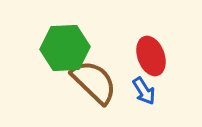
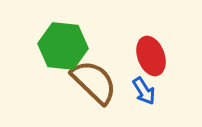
green hexagon: moved 2 px left, 2 px up; rotated 9 degrees clockwise
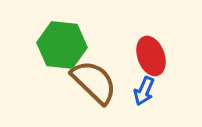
green hexagon: moved 1 px left, 1 px up
blue arrow: rotated 56 degrees clockwise
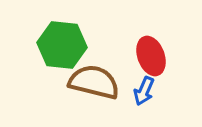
brown semicircle: rotated 30 degrees counterclockwise
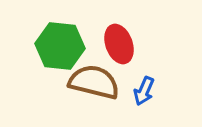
green hexagon: moved 2 px left, 1 px down
red ellipse: moved 32 px left, 12 px up
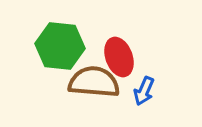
red ellipse: moved 13 px down
brown semicircle: rotated 9 degrees counterclockwise
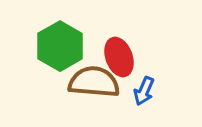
green hexagon: rotated 24 degrees clockwise
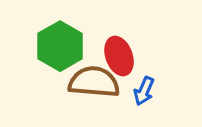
red ellipse: moved 1 px up
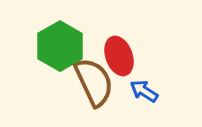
brown semicircle: rotated 60 degrees clockwise
blue arrow: rotated 100 degrees clockwise
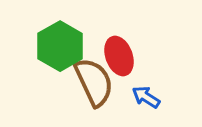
blue arrow: moved 2 px right, 6 px down
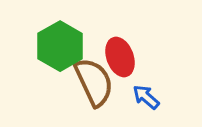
red ellipse: moved 1 px right, 1 px down
blue arrow: rotated 8 degrees clockwise
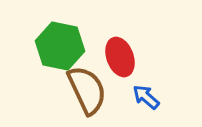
green hexagon: rotated 18 degrees counterclockwise
brown semicircle: moved 7 px left, 8 px down
